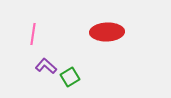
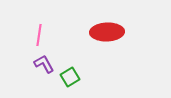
pink line: moved 6 px right, 1 px down
purple L-shape: moved 2 px left, 2 px up; rotated 20 degrees clockwise
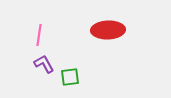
red ellipse: moved 1 px right, 2 px up
green square: rotated 24 degrees clockwise
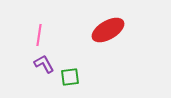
red ellipse: rotated 28 degrees counterclockwise
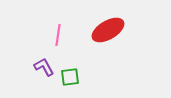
pink line: moved 19 px right
purple L-shape: moved 3 px down
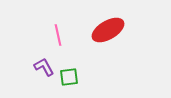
pink line: rotated 20 degrees counterclockwise
green square: moved 1 px left
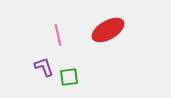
purple L-shape: rotated 10 degrees clockwise
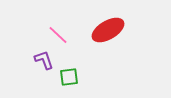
pink line: rotated 35 degrees counterclockwise
purple L-shape: moved 7 px up
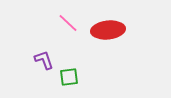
red ellipse: rotated 24 degrees clockwise
pink line: moved 10 px right, 12 px up
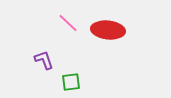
red ellipse: rotated 12 degrees clockwise
green square: moved 2 px right, 5 px down
